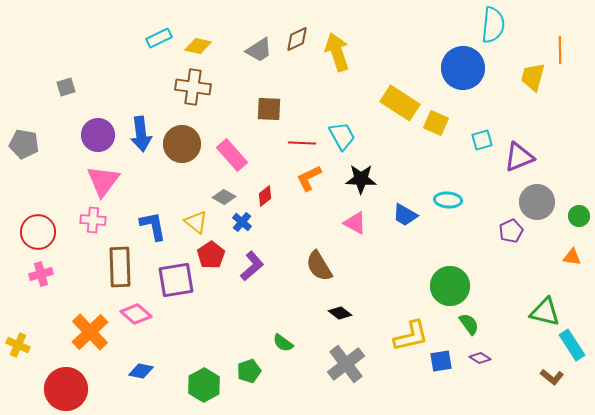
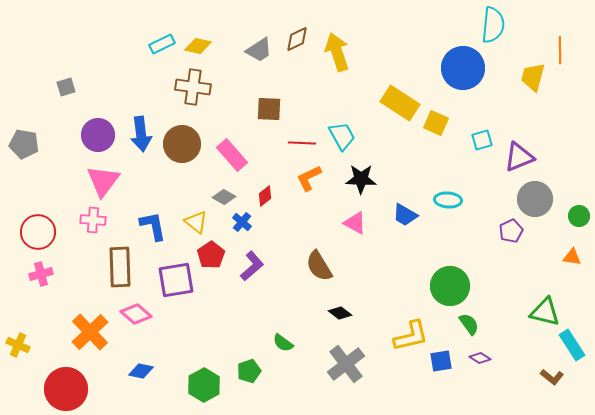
cyan rectangle at (159, 38): moved 3 px right, 6 px down
gray circle at (537, 202): moved 2 px left, 3 px up
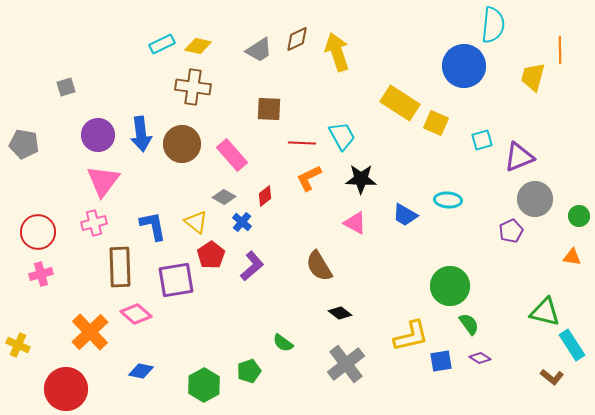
blue circle at (463, 68): moved 1 px right, 2 px up
pink cross at (93, 220): moved 1 px right, 3 px down; rotated 20 degrees counterclockwise
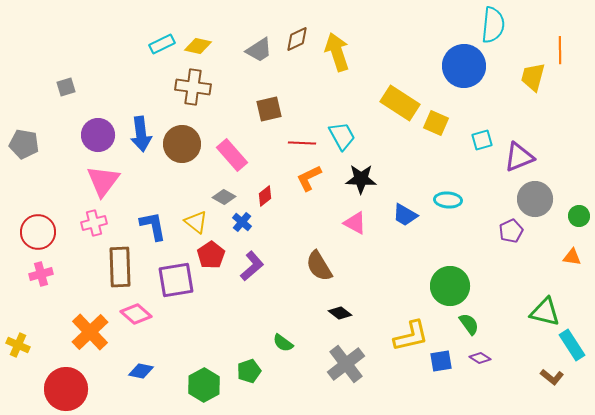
brown square at (269, 109): rotated 16 degrees counterclockwise
